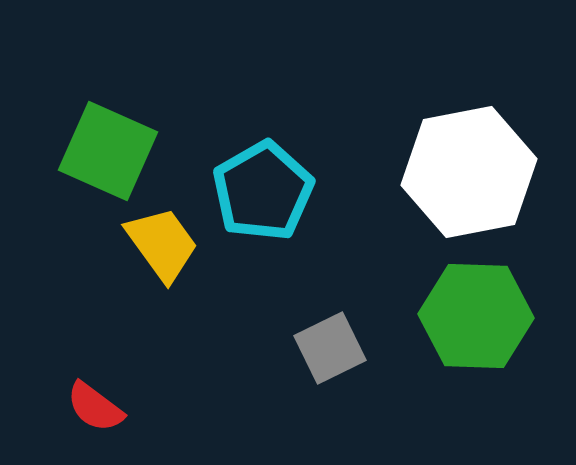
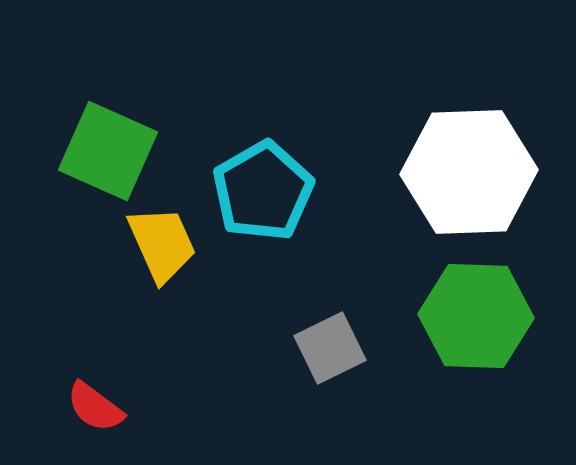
white hexagon: rotated 9 degrees clockwise
yellow trapezoid: rotated 12 degrees clockwise
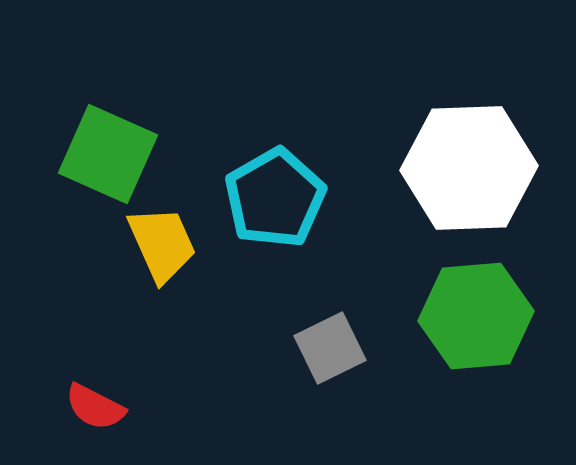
green square: moved 3 px down
white hexagon: moved 4 px up
cyan pentagon: moved 12 px right, 7 px down
green hexagon: rotated 7 degrees counterclockwise
red semicircle: rotated 10 degrees counterclockwise
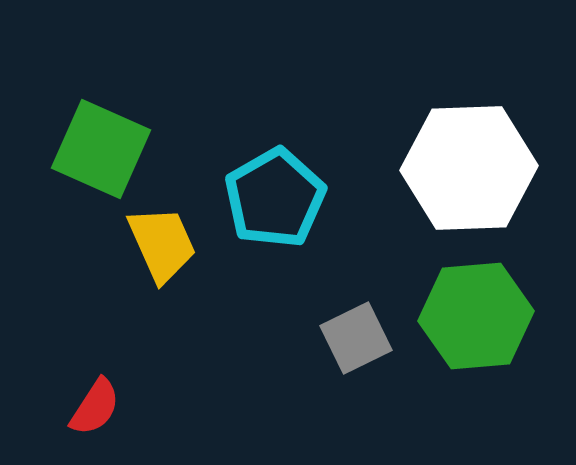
green square: moved 7 px left, 5 px up
gray square: moved 26 px right, 10 px up
red semicircle: rotated 84 degrees counterclockwise
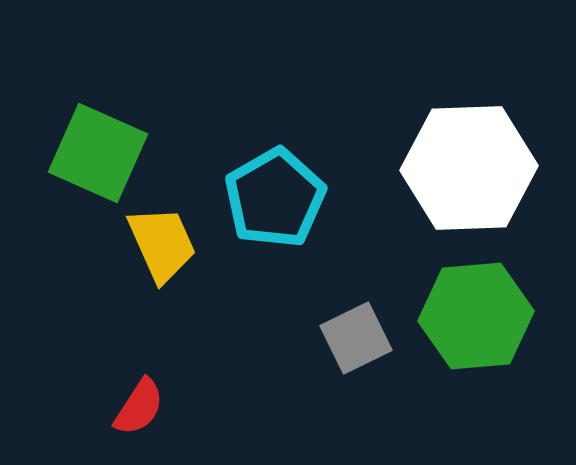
green square: moved 3 px left, 4 px down
red semicircle: moved 44 px right
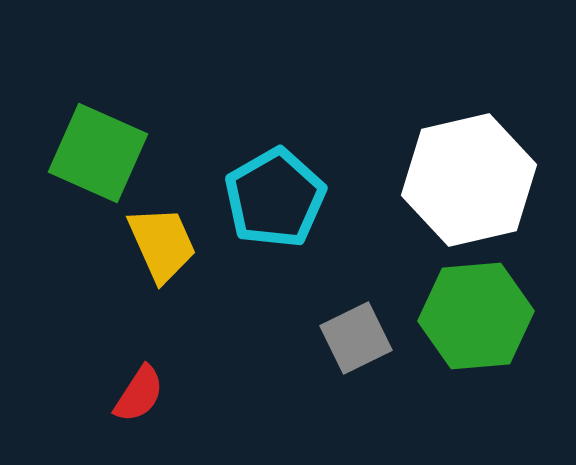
white hexagon: moved 12 px down; rotated 11 degrees counterclockwise
red semicircle: moved 13 px up
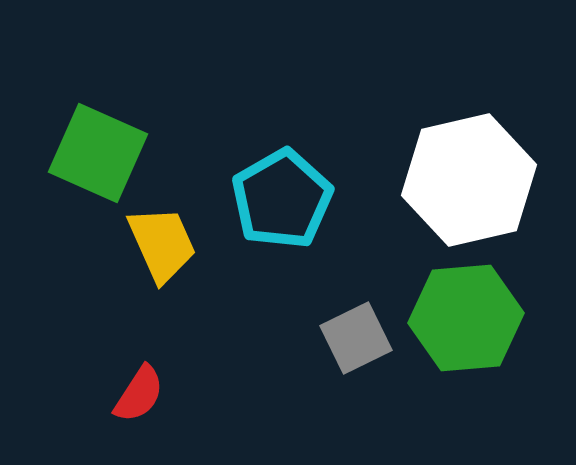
cyan pentagon: moved 7 px right, 1 px down
green hexagon: moved 10 px left, 2 px down
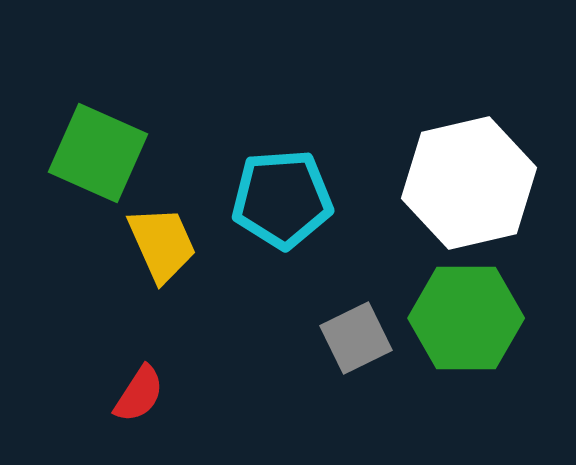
white hexagon: moved 3 px down
cyan pentagon: rotated 26 degrees clockwise
green hexagon: rotated 5 degrees clockwise
